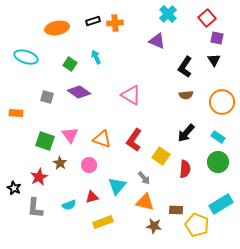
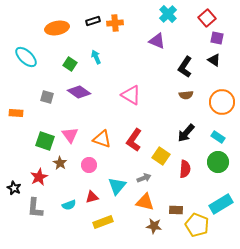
cyan ellipse at (26, 57): rotated 25 degrees clockwise
black triangle at (214, 60): rotated 24 degrees counterclockwise
gray arrow at (144, 178): rotated 72 degrees counterclockwise
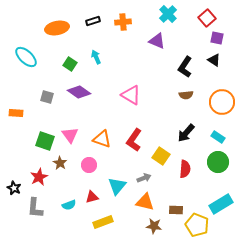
orange cross at (115, 23): moved 8 px right, 1 px up
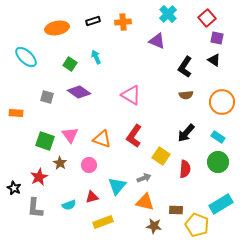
red L-shape at (134, 140): moved 4 px up
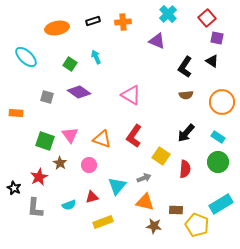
black triangle at (214, 60): moved 2 px left, 1 px down
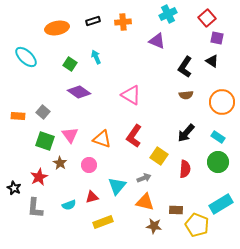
cyan cross at (168, 14): rotated 18 degrees clockwise
gray square at (47, 97): moved 4 px left, 15 px down; rotated 24 degrees clockwise
orange rectangle at (16, 113): moved 2 px right, 3 px down
yellow square at (161, 156): moved 2 px left
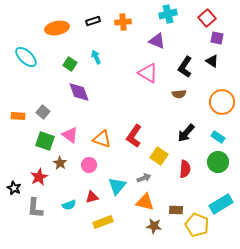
cyan cross at (168, 14): rotated 12 degrees clockwise
purple diamond at (79, 92): rotated 35 degrees clockwise
pink triangle at (131, 95): moved 17 px right, 22 px up
brown semicircle at (186, 95): moved 7 px left, 1 px up
pink triangle at (70, 135): rotated 18 degrees counterclockwise
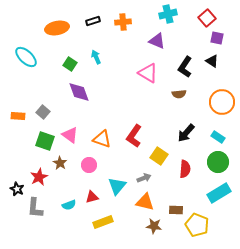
black star at (14, 188): moved 3 px right, 1 px down
cyan rectangle at (221, 204): moved 2 px left, 11 px up
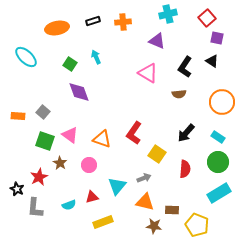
red L-shape at (134, 136): moved 3 px up
yellow square at (159, 156): moved 2 px left, 2 px up
brown rectangle at (176, 210): moved 4 px left
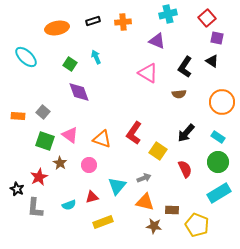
yellow square at (157, 154): moved 1 px right, 3 px up
red semicircle at (185, 169): rotated 30 degrees counterclockwise
